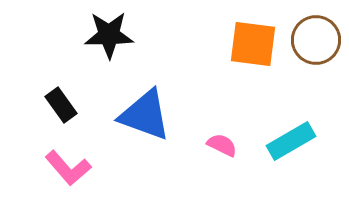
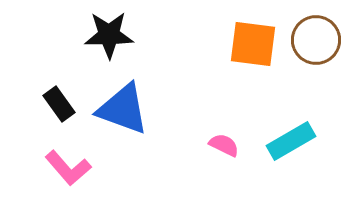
black rectangle: moved 2 px left, 1 px up
blue triangle: moved 22 px left, 6 px up
pink semicircle: moved 2 px right
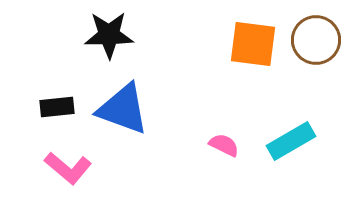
black rectangle: moved 2 px left, 3 px down; rotated 60 degrees counterclockwise
pink L-shape: rotated 9 degrees counterclockwise
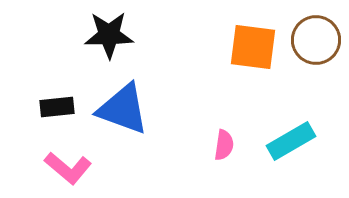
orange square: moved 3 px down
pink semicircle: rotated 72 degrees clockwise
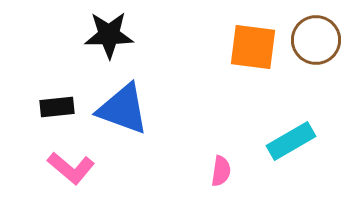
pink semicircle: moved 3 px left, 26 px down
pink L-shape: moved 3 px right
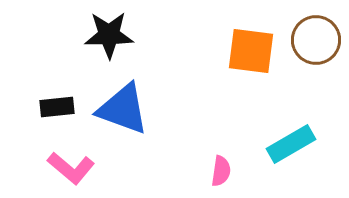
orange square: moved 2 px left, 4 px down
cyan rectangle: moved 3 px down
